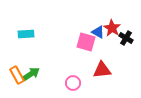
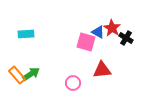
orange rectangle: rotated 12 degrees counterclockwise
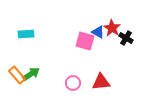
pink square: moved 1 px left, 1 px up
red triangle: moved 1 px left, 12 px down
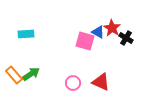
orange rectangle: moved 3 px left
red triangle: rotated 30 degrees clockwise
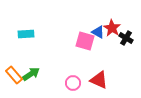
red triangle: moved 2 px left, 2 px up
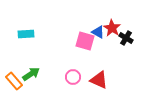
orange rectangle: moved 6 px down
pink circle: moved 6 px up
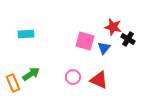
red star: moved 1 px right, 1 px up; rotated 18 degrees counterclockwise
blue triangle: moved 6 px right, 16 px down; rotated 40 degrees clockwise
black cross: moved 2 px right, 1 px down
orange rectangle: moved 1 px left, 2 px down; rotated 18 degrees clockwise
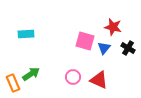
black cross: moved 9 px down
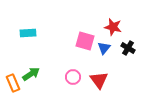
cyan rectangle: moved 2 px right, 1 px up
red triangle: rotated 30 degrees clockwise
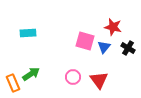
blue triangle: moved 1 px up
